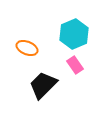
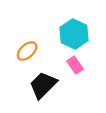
cyan hexagon: rotated 12 degrees counterclockwise
orange ellipse: moved 3 px down; rotated 65 degrees counterclockwise
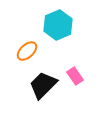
cyan hexagon: moved 16 px left, 9 px up; rotated 12 degrees clockwise
pink rectangle: moved 11 px down
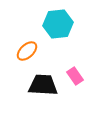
cyan hexagon: moved 1 px up; rotated 16 degrees clockwise
black trapezoid: rotated 48 degrees clockwise
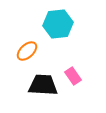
pink rectangle: moved 2 px left
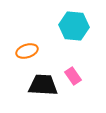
cyan hexagon: moved 16 px right, 2 px down; rotated 12 degrees clockwise
orange ellipse: rotated 25 degrees clockwise
